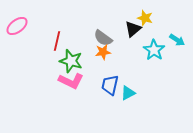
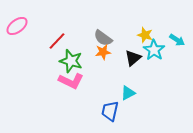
yellow star: moved 17 px down
black triangle: moved 29 px down
red line: rotated 30 degrees clockwise
blue trapezoid: moved 26 px down
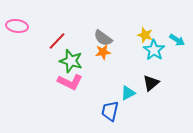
pink ellipse: rotated 45 degrees clockwise
black triangle: moved 18 px right, 25 px down
pink L-shape: moved 1 px left, 1 px down
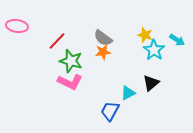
blue trapezoid: rotated 15 degrees clockwise
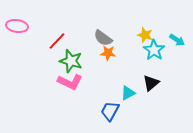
orange star: moved 5 px right, 1 px down; rotated 14 degrees clockwise
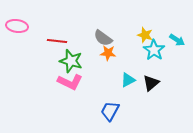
red line: rotated 54 degrees clockwise
cyan triangle: moved 13 px up
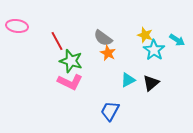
red line: rotated 54 degrees clockwise
orange star: rotated 21 degrees clockwise
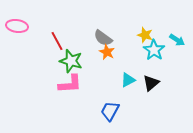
orange star: moved 1 px left, 1 px up
pink L-shape: moved 2 px down; rotated 30 degrees counterclockwise
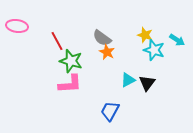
gray semicircle: moved 1 px left
cyan star: rotated 15 degrees counterclockwise
black triangle: moved 4 px left; rotated 12 degrees counterclockwise
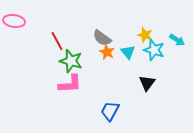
pink ellipse: moved 3 px left, 5 px up
cyan triangle: moved 28 px up; rotated 42 degrees counterclockwise
